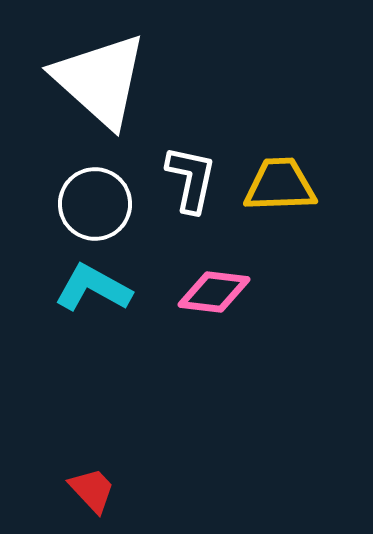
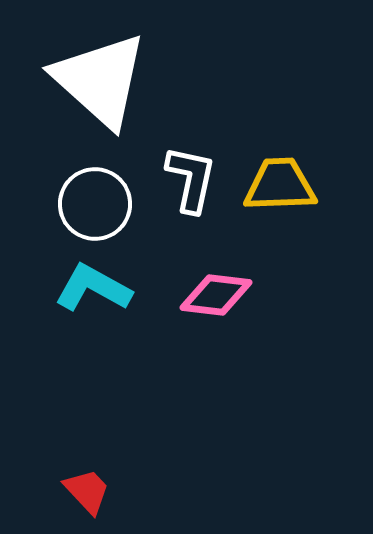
pink diamond: moved 2 px right, 3 px down
red trapezoid: moved 5 px left, 1 px down
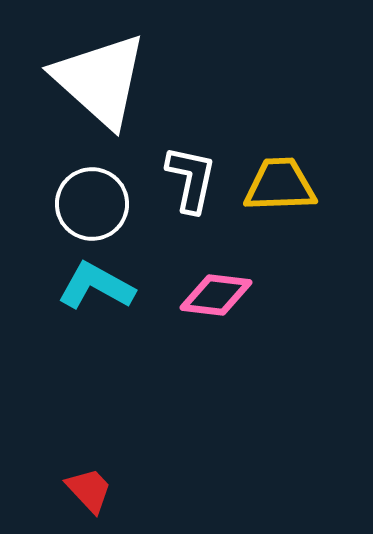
white circle: moved 3 px left
cyan L-shape: moved 3 px right, 2 px up
red trapezoid: moved 2 px right, 1 px up
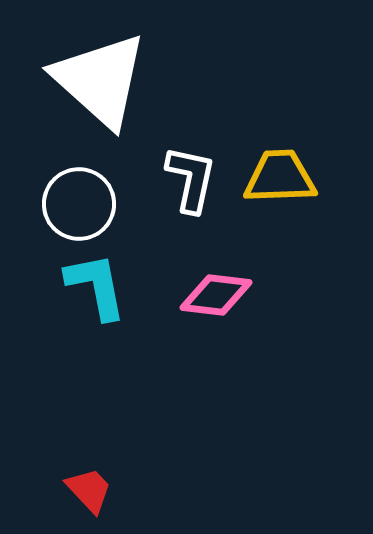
yellow trapezoid: moved 8 px up
white circle: moved 13 px left
cyan L-shape: rotated 50 degrees clockwise
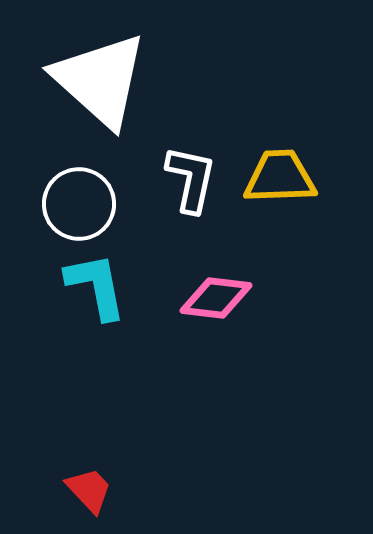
pink diamond: moved 3 px down
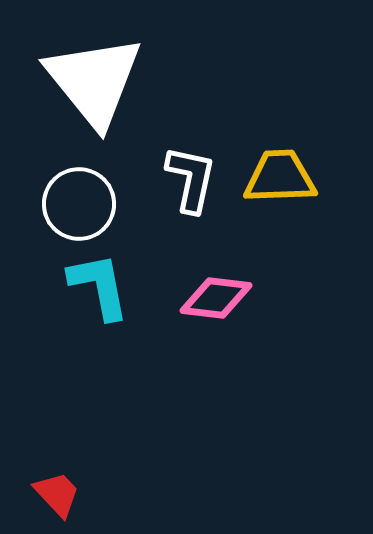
white triangle: moved 6 px left, 1 px down; rotated 9 degrees clockwise
cyan L-shape: moved 3 px right
red trapezoid: moved 32 px left, 4 px down
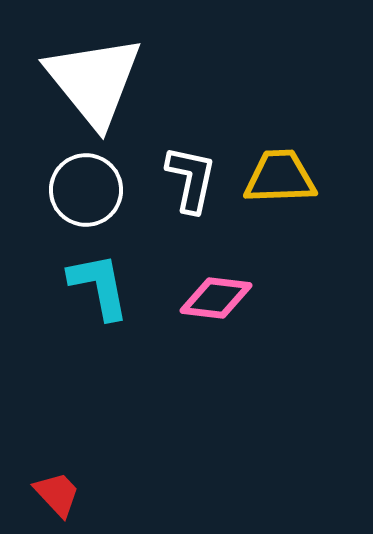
white circle: moved 7 px right, 14 px up
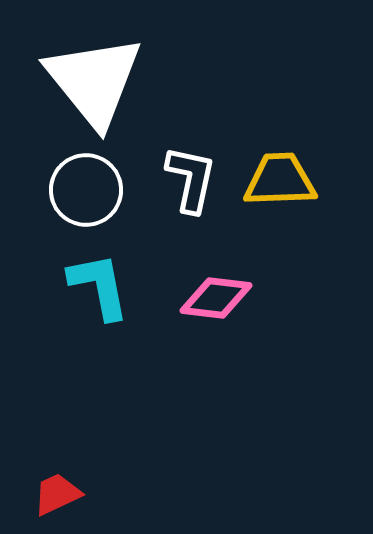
yellow trapezoid: moved 3 px down
red trapezoid: rotated 72 degrees counterclockwise
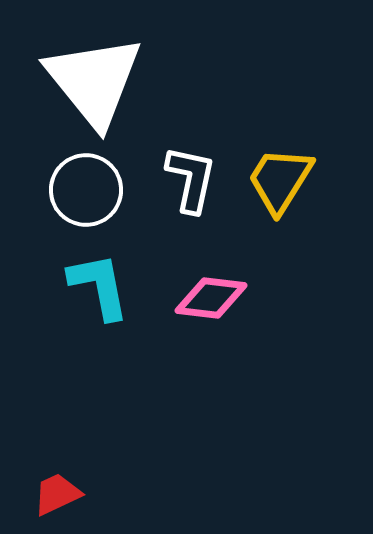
yellow trapezoid: rotated 56 degrees counterclockwise
pink diamond: moved 5 px left
